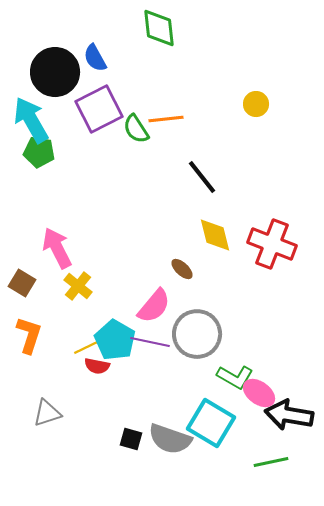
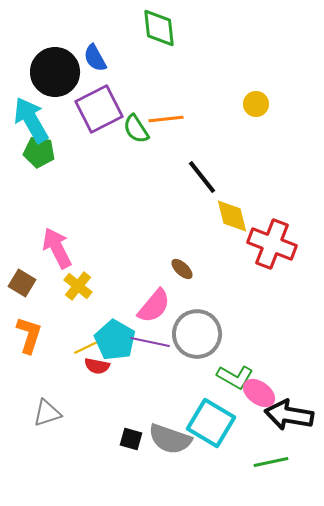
yellow diamond: moved 17 px right, 19 px up
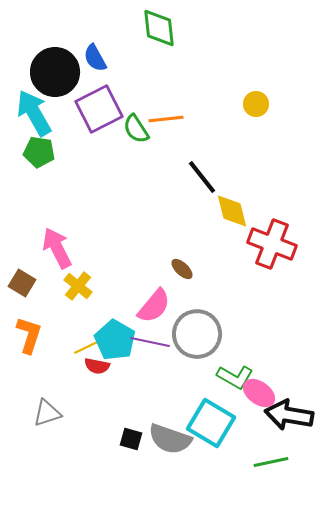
cyan arrow: moved 3 px right, 7 px up
yellow diamond: moved 5 px up
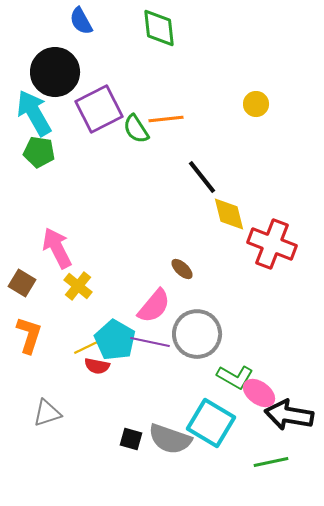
blue semicircle: moved 14 px left, 37 px up
yellow diamond: moved 3 px left, 3 px down
